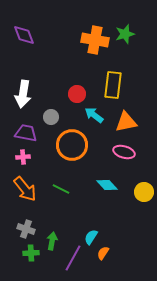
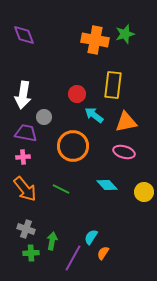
white arrow: moved 1 px down
gray circle: moved 7 px left
orange circle: moved 1 px right, 1 px down
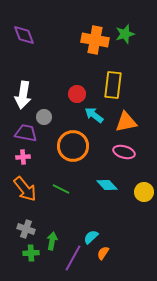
cyan semicircle: rotated 14 degrees clockwise
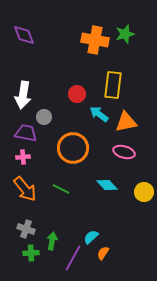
cyan arrow: moved 5 px right, 1 px up
orange circle: moved 2 px down
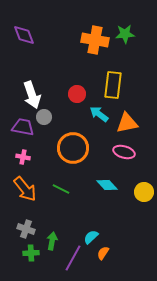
green star: rotated 12 degrees clockwise
white arrow: moved 9 px right; rotated 28 degrees counterclockwise
orange triangle: moved 1 px right, 1 px down
purple trapezoid: moved 3 px left, 6 px up
pink cross: rotated 16 degrees clockwise
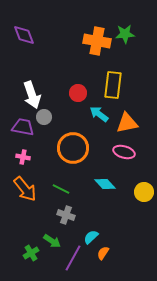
orange cross: moved 2 px right, 1 px down
red circle: moved 1 px right, 1 px up
cyan diamond: moved 2 px left, 1 px up
gray cross: moved 40 px right, 14 px up
green arrow: rotated 114 degrees clockwise
green cross: rotated 28 degrees counterclockwise
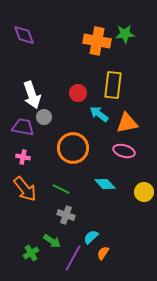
pink ellipse: moved 1 px up
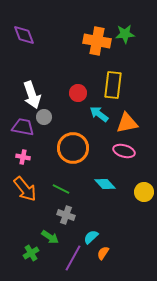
green arrow: moved 2 px left, 4 px up
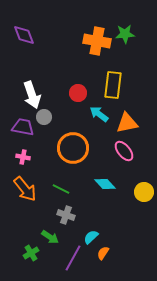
pink ellipse: rotated 35 degrees clockwise
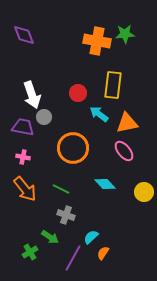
green cross: moved 1 px left, 1 px up
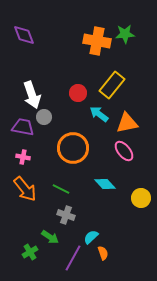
yellow rectangle: moved 1 px left; rotated 32 degrees clockwise
yellow circle: moved 3 px left, 6 px down
orange semicircle: rotated 128 degrees clockwise
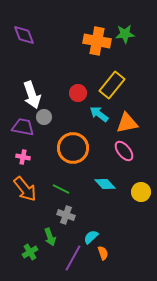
yellow circle: moved 6 px up
green arrow: rotated 36 degrees clockwise
